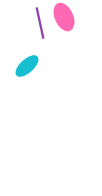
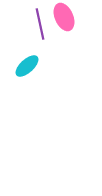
purple line: moved 1 px down
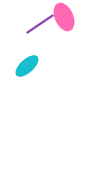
purple line: rotated 68 degrees clockwise
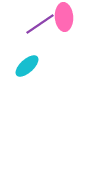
pink ellipse: rotated 20 degrees clockwise
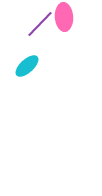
purple line: rotated 12 degrees counterclockwise
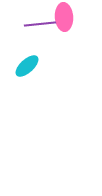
purple line: rotated 40 degrees clockwise
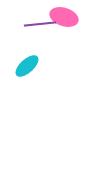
pink ellipse: rotated 68 degrees counterclockwise
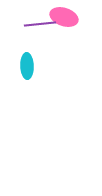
cyan ellipse: rotated 50 degrees counterclockwise
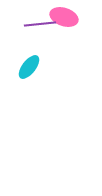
cyan ellipse: moved 2 px right, 1 px down; rotated 40 degrees clockwise
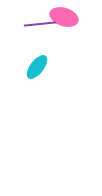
cyan ellipse: moved 8 px right
